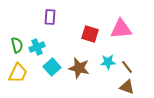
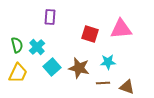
cyan cross: rotated 21 degrees counterclockwise
brown line: moved 24 px left, 16 px down; rotated 56 degrees counterclockwise
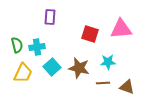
cyan cross: rotated 35 degrees clockwise
yellow trapezoid: moved 5 px right
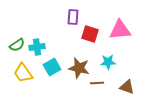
purple rectangle: moved 23 px right
pink triangle: moved 1 px left, 1 px down
green semicircle: rotated 70 degrees clockwise
cyan square: rotated 12 degrees clockwise
yellow trapezoid: rotated 120 degrees clockwise
brown line: moved 6 px left
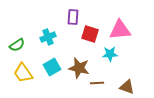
cyan cross: moved 11 px right, 10 px up; rotated 14 degrees counterclockwise
cyan star: moved 2 px right, 8 px up
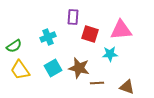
pink triangle: moved 1 px right
green semicircle: moved 3 px left, 1 px down
cyan square: moved 1 px right, 1 px down
yellow trapezoid: moved 3 px left, 3 px up
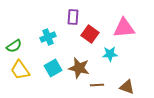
pink triangle: moved 3 px right, 2 px up
red square: rotated 18 degrees clockwise
brown line: moved 2 px down
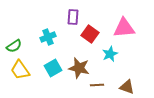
cyan star: rotated 21 degrees counterclockwise
